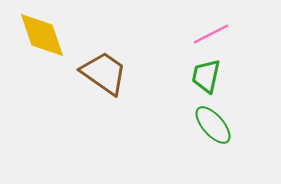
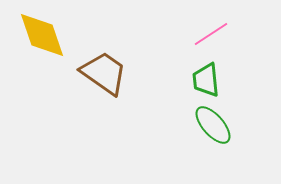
pink line: rotated 6 degrees counterclockwise
green trapezoid: moved 4 px down; rotated 18 degrees counterclockwise
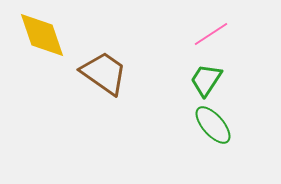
green trapezoid: rotated 39 degrees clockwise
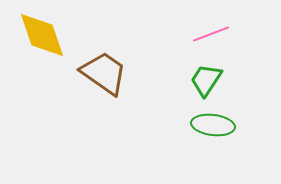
pink line: rotated 12 degrees clockwise
green ellipse: rotated 42 degrees counterclockwise
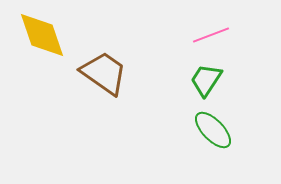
pink line: moved 1 px down
green ellipse: moved 5 px down; rotated 39 degrees clockwise
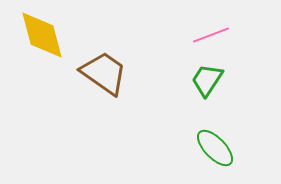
yellow diamond: rotated 4 degrees clockwise
green trapezoid: moved 1 px right
green ellipse: moved 2 px right, 18 px down
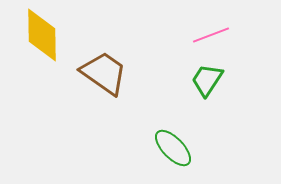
yellow diamond: rotated 14 degrees clockwise
green ellipse: moved 42 px left
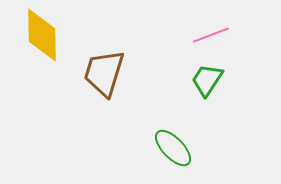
brown trapezoid: rotated 108 degrees counterclockwise
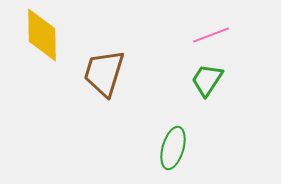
green ellipse: rotated 60 degrees clockwise
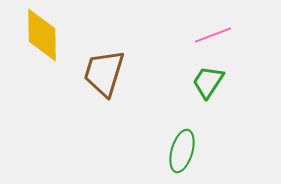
pink line: moved 2 px right
green trapezoid: moved 1 px right, 2 px down
green ellipse: moved 9 px right, 3 px down
